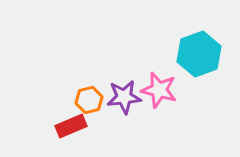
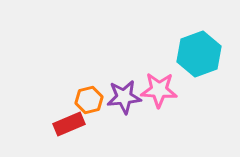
pink star: rotated 12 degrees counterclockwise
red rectangle: moved 2 px left, 2 px up
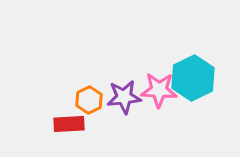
cyan hexagon: moved 6 px left, 24 px down; rotated 6 degrees counterclockwise
orange hexagon: rotated 12 degrees counterclockwise
red rectangle: rotated 20 degrees clockwise
